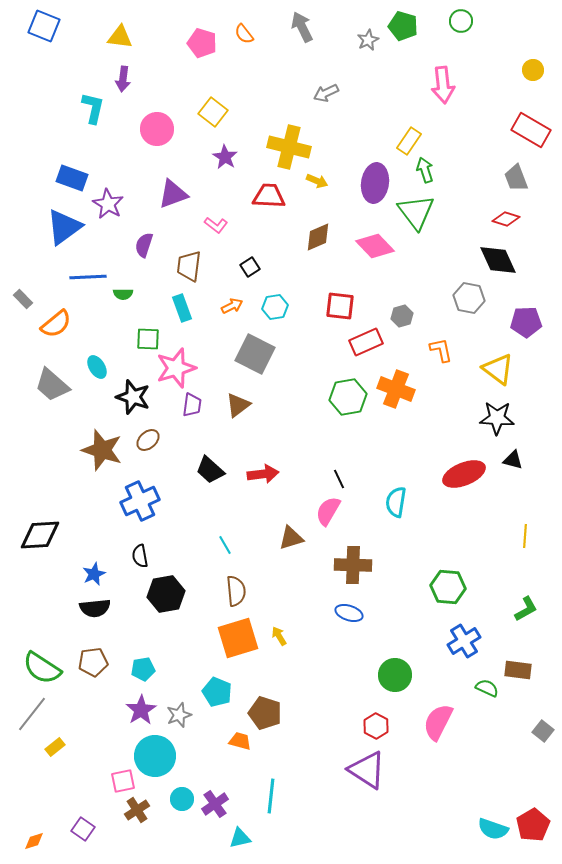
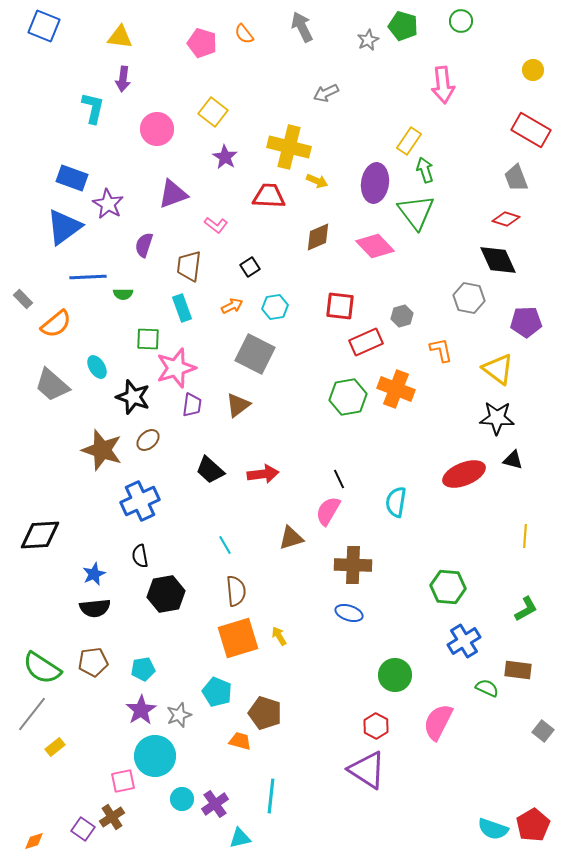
brown cross at (137, 810): moved 25 px left, 7 px down
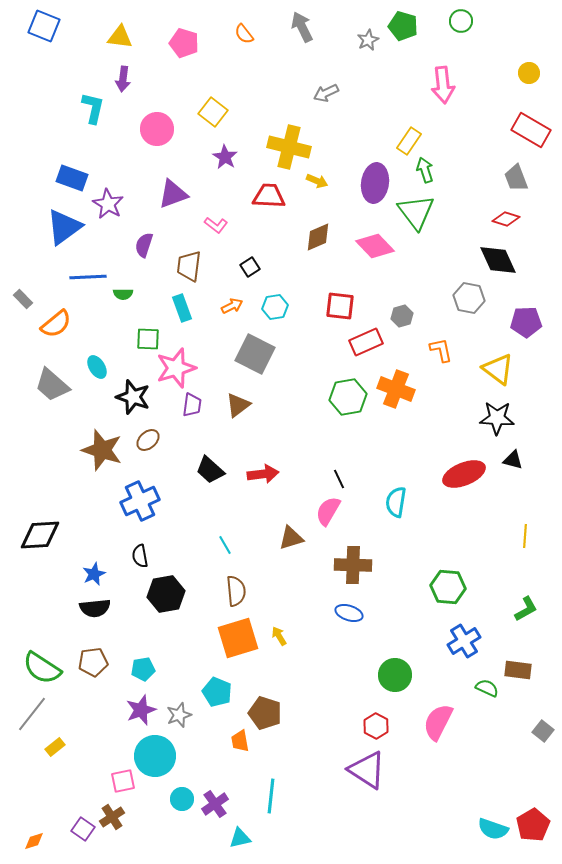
pink pentagon at (202, 43): moved 18 px left
yellow circle at (533, 70): moved 4 px left, 3 px down
purple star at (141, 710): rotated 12 degrees clockwise
orange trapezoid at (240, 741): rotated 115 degrees counterclockwise
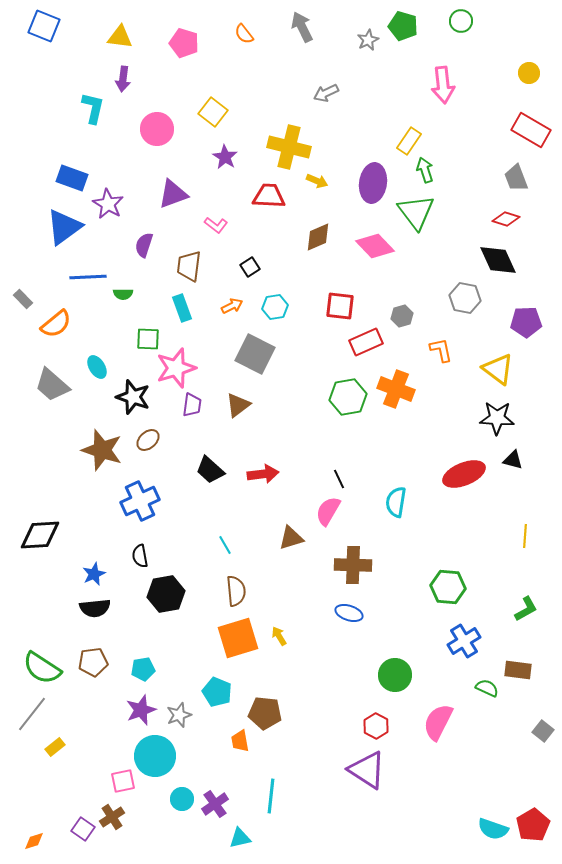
purple ellipse at (375, 183): moved 2 px left
gray hexagon at (469, 298): moved 4 px left
brown pentagon at (265, 713): rotated 12 degrees counterclockwise
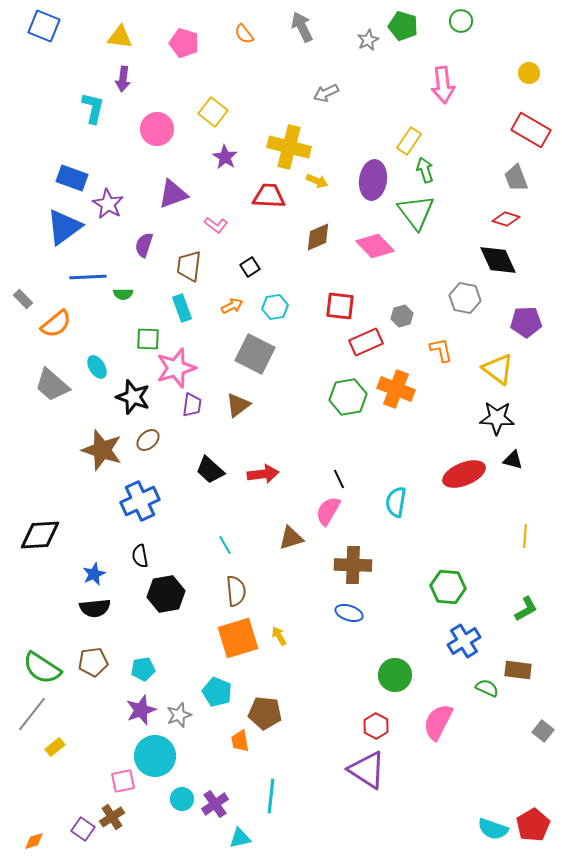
purple ellipse at (373, 183): moved 3 px up
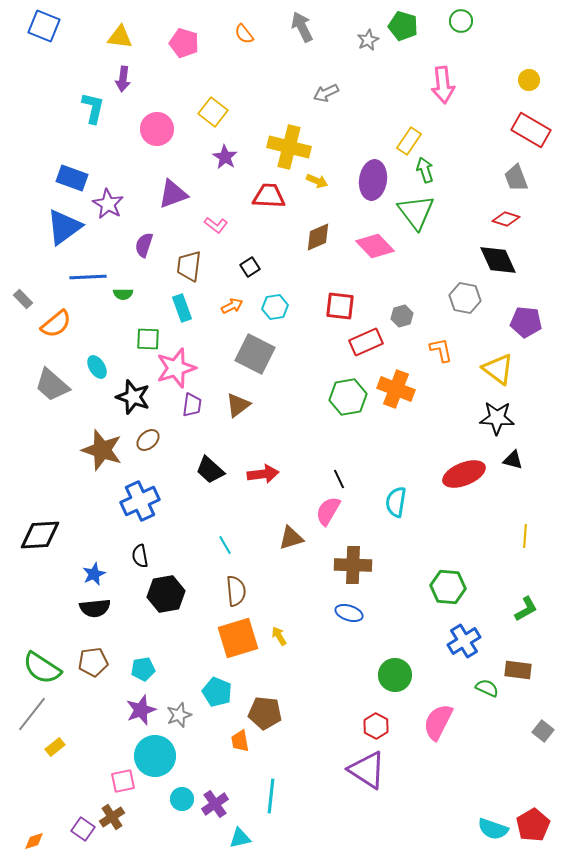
yellow circle at (529, 73): moved 7 px down
purple pentagon at (526, 322): rotated 8 degrees clockwise
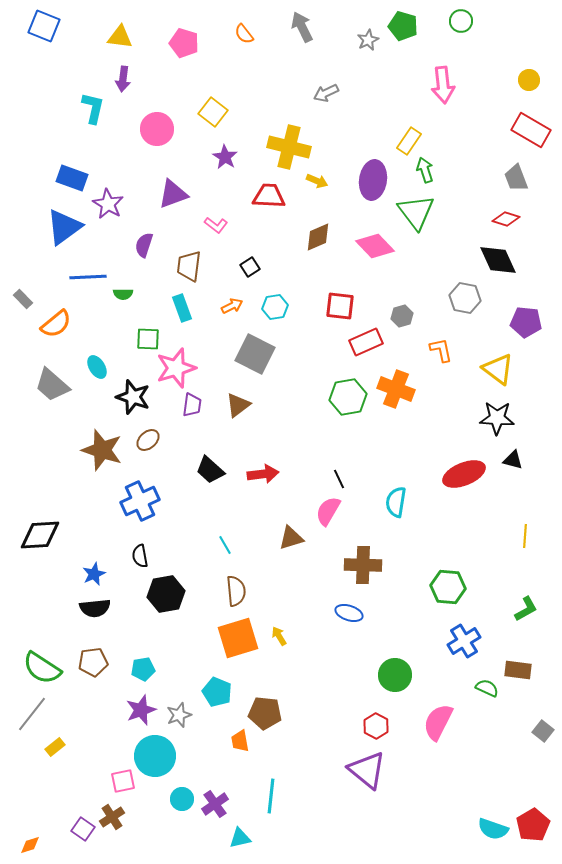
brown cross at (353, 565): moved 10 px right
purple triangle at (367, 770): rotated 6 degrees clockwise
orange diamond at (34, 841): moved 4 px left, 4 px down
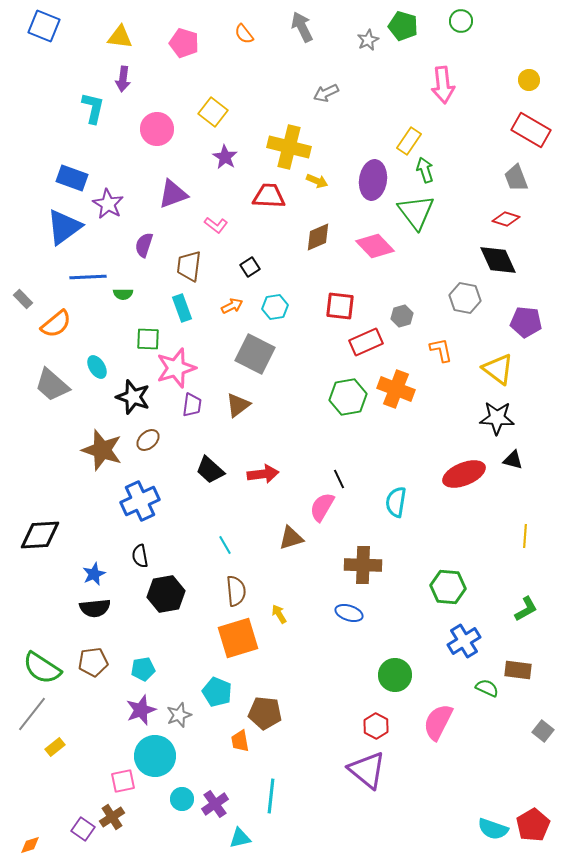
pink semicircle at (328, 511): moved 6 px left, 4 px up
yellow arrow at (279, 636): moved 22 px up
